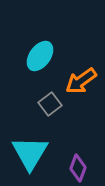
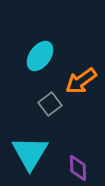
purple diamond: rotated 20 degrees counterclockwise
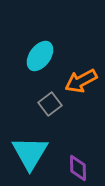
orange arrow: rotated 8 degrees clockwise
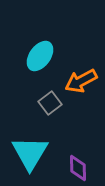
gray square: moved 1 px up
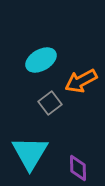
cyan ellipse: moved 1 px right, 4 px down; rotated 24 degrees clockwise
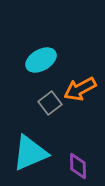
orange arrow: moved 1 px left, 8 px down
cyan triangle: rotated 36 degrees clockwise
purple diamond: moved 2 px up
